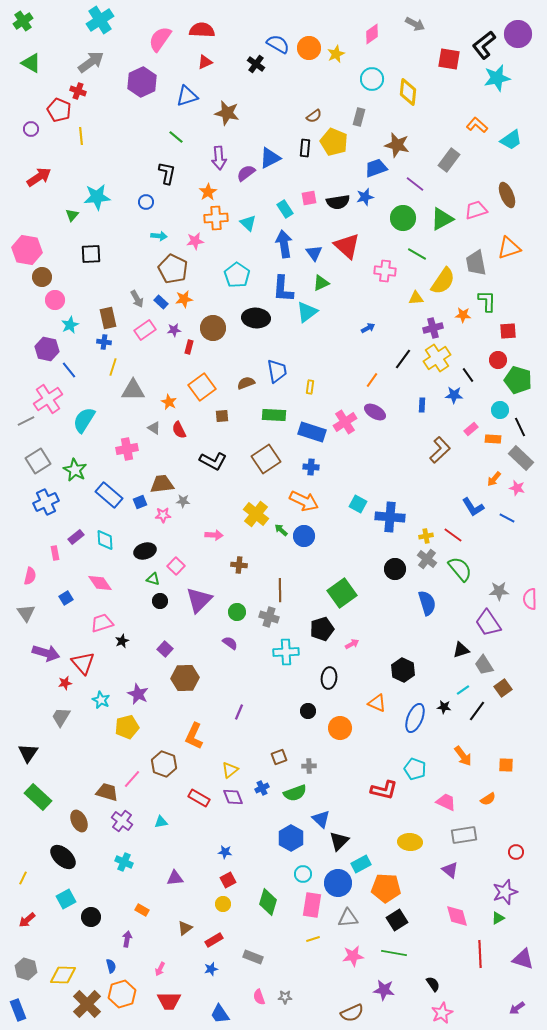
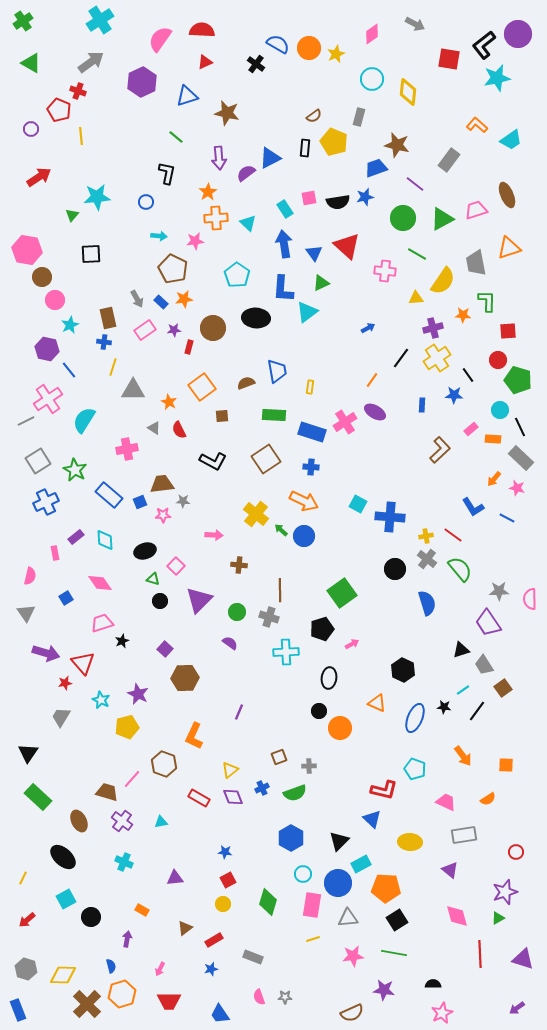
black line at (403, 359): moved 2 px left, 1 px up
black circle at (308, 711): moved 11 px right
blue triangle at (321, 819): moved 51 px right
black semicircle at (433, 984): rotated 56 degrees counterclockwise
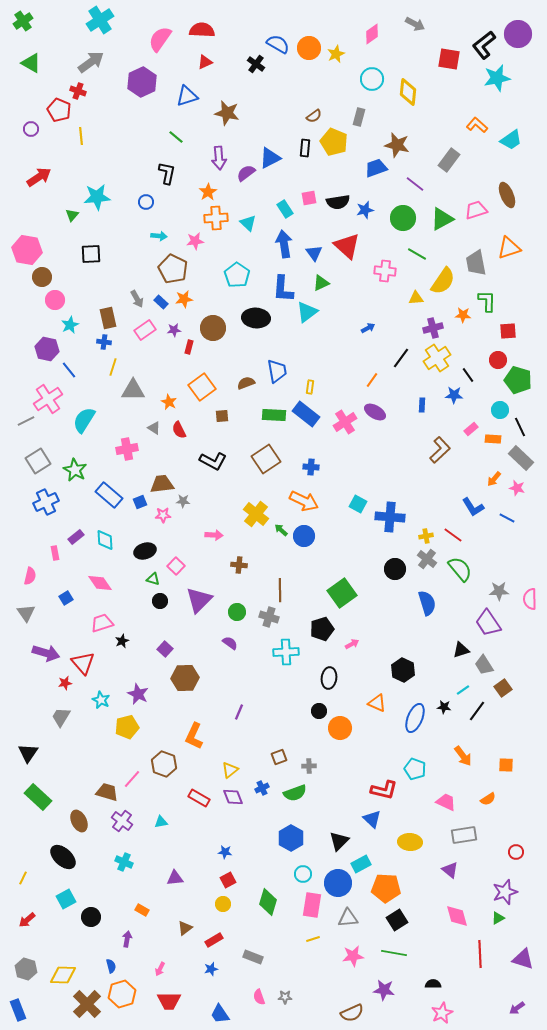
blue star at (365, 197): moved 13 px down
blue rectangle at (312, 432): moved 6 px left, 18 px up; rotated 20 degrees clockwise
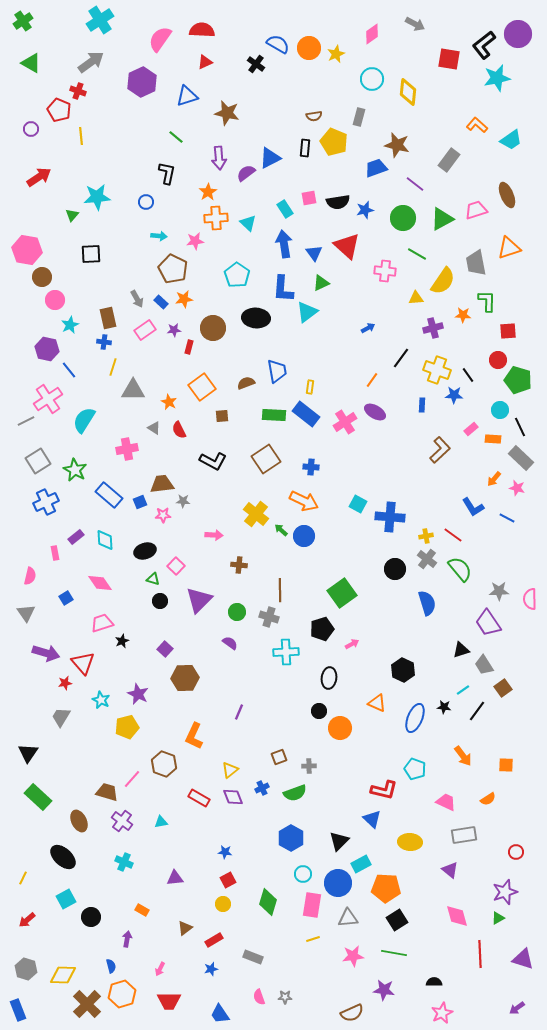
brown semicircle at (314, 116): rotated 28 degrees clockwise
yellow cross at (437, 358): moved 12 px down; rotated 36 degrees counterclockwise
black semicircle at (433, 984): moved 1 px right, 2 px up
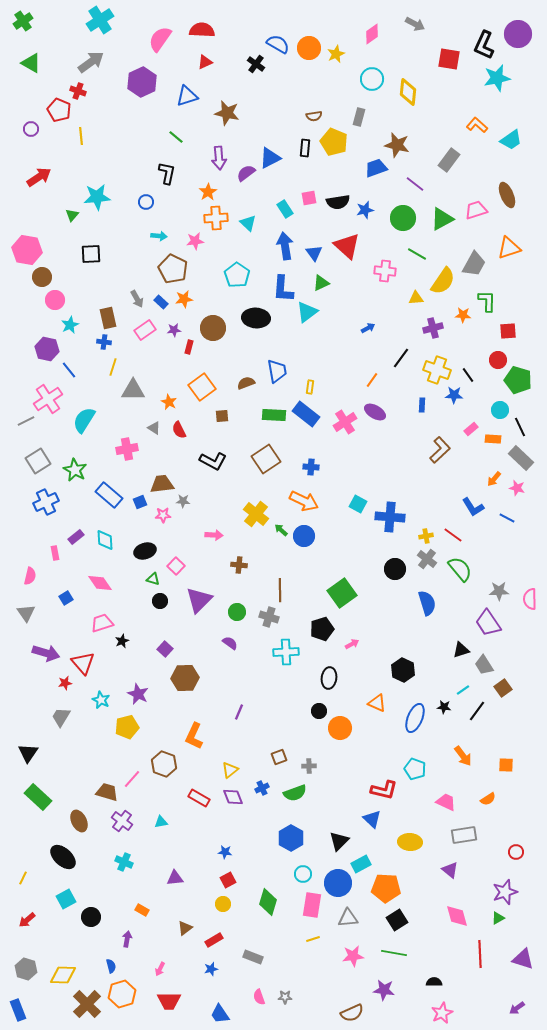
black L-shape at (484, 45): rotated 28 degrees counterclockwise
blue arrow at (284, 244): moved 1 px right, 2 px down
gray trapezoid at (476, 263): moved 2 px left, 1 px down; rotated 140 degrees counterclockwise
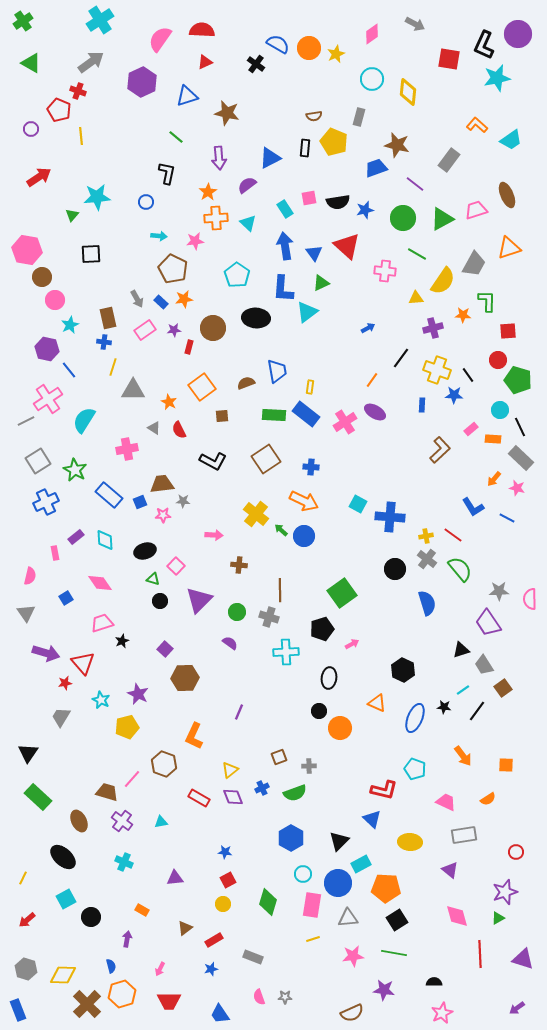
purple semicircle at (246, 173): moved 1 px right, 12 px down
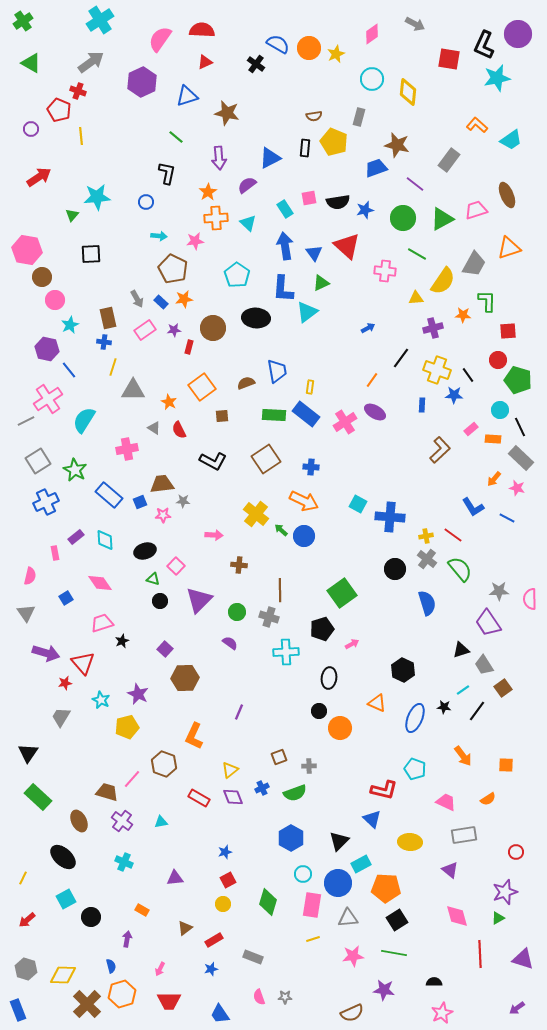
blue star at (225, 852): rotated 24 degrees counterclockwise
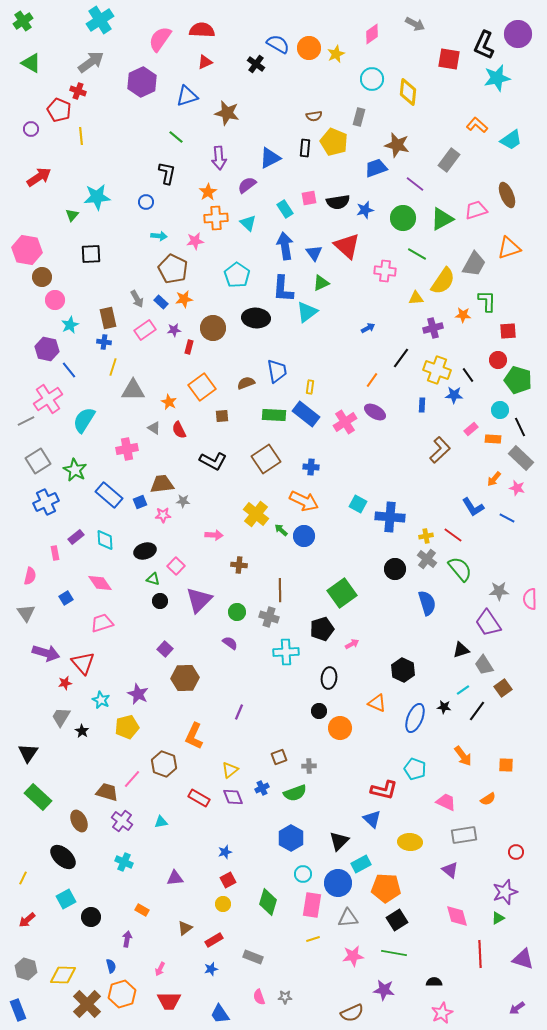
black star at (122, 641): moved 40 px left, 90 px down; rotated 16 degrees counterclockwise
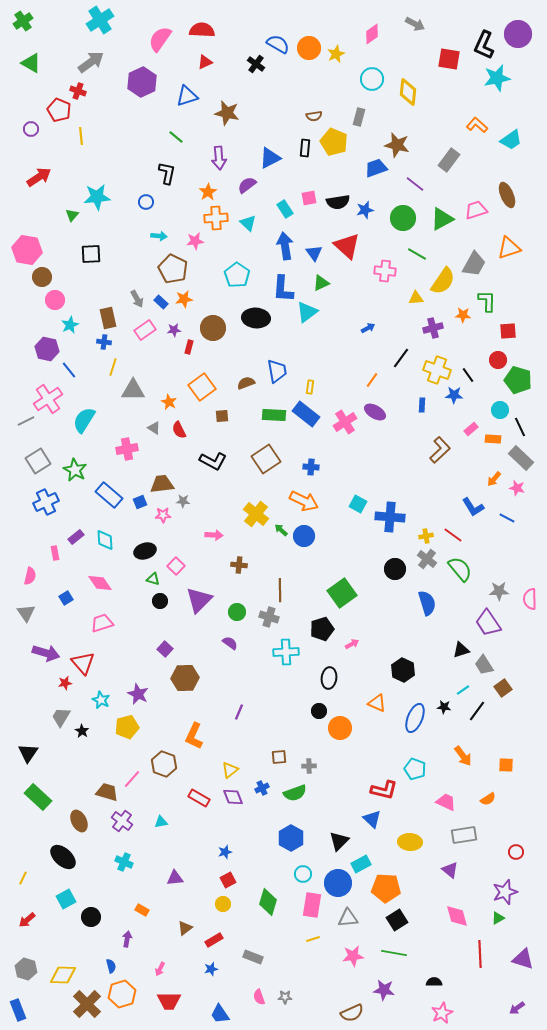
brown square at (279, 757): rotated 14 degrees clockwise
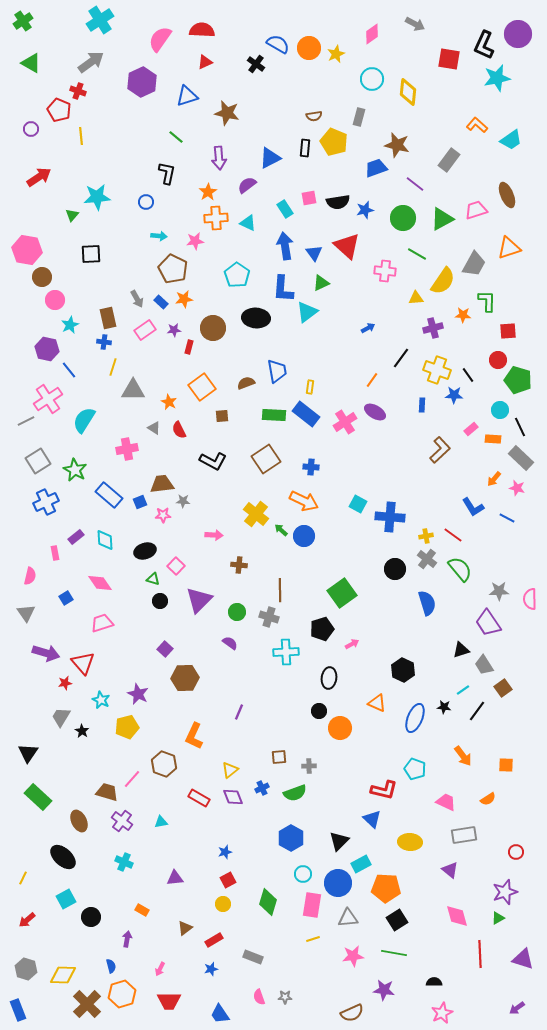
cyan triangle at (248, 223): rotated 18 degrees counterclockwise
